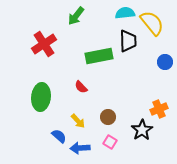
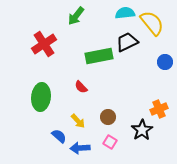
black trapezoid: moved 1 px left, 1 px down; rotated 115 degrees counterclockwise
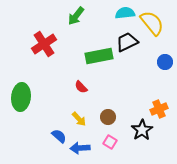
green ellipse: moved 20 px left
yellow arrow: moved 1 px right, 2 px up
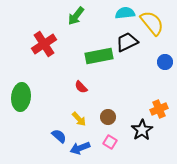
blue arrow: rotated 18 degrees counterclockwise
